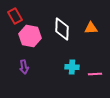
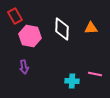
cyan cross: moved 14 px down
pink line: rotated 16 degrees clockwise
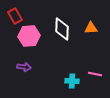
pink hexagon: moved 1 px left; rotated 15 degrees counterclockwise
purple arrow: rotated 72 degrees counterclockwise
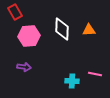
red rectangle: moved 4 px up
orange triangle: moved 2 px left, 2 px down
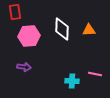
red rectangle: rotated 21 degrees clockwise
